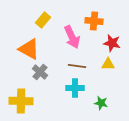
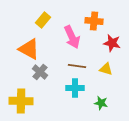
yellow triangle: moved 2 px left, 5 px down; rotated 16 degrees clockwise
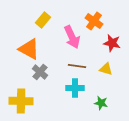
orange cross: rotated 30 degrees clockwise
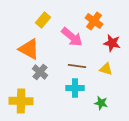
pink arrow: rotated 25 degrees counterclockwise
